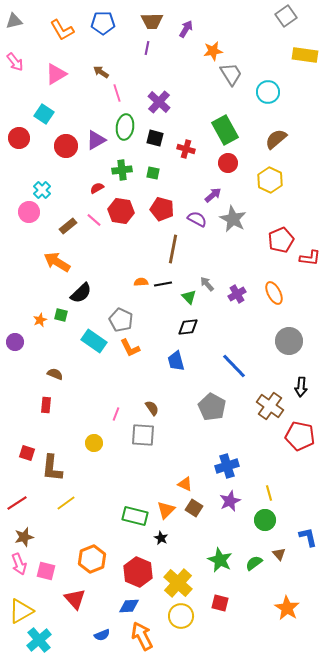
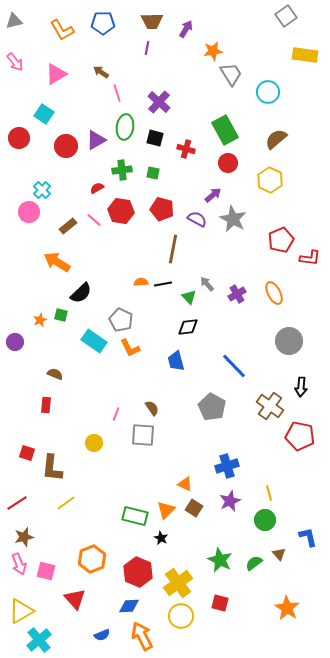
yellow cross at (178, 583): rotated 12 degrees clockwise
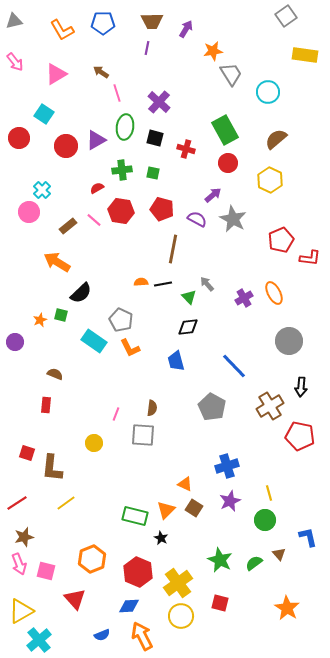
purple cross at (237, 294): moved 7 px right, 4 px down
brown cross at (270, 406): rotated 24 degrees clockwise
brown semicircle at (152, 408): rotated 42 degrees clockwise
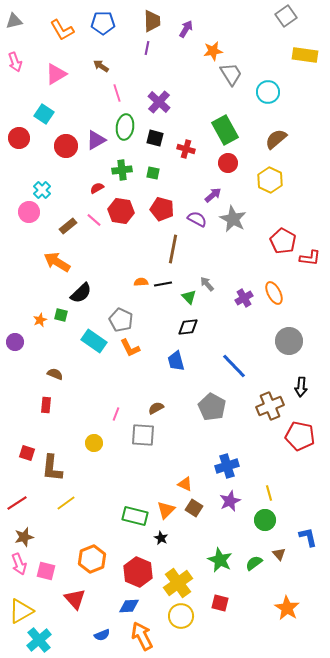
brown trapezoid at (152, 21): rotated 90 degrees counterclockwise
pink arrow at (15, 62): rotated 18 degrees clockwise
brown arrow at (101, 72): moved 6 px up
red pentagon at (281, 240): moved 2 px right, 1 px down; rotated 20 degrees counterclockwise
brown cross at (270, 406): rotated 8 degrees clockwise
brown semicircle at (152, 408): moved 4 px right; rotated 126 degrees counterclockwise
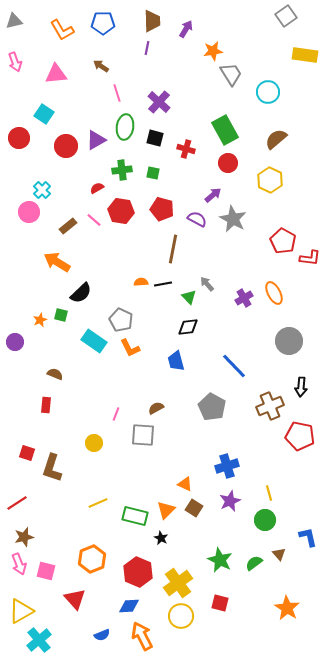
pink triangle at (56, 74): rotated 25 degrees clockwise
brown L-shape at (52, 468): rotated 12 degrees clockwise
yellow line at (66, 503): moved 32 px right; rotated 12 degrees clockwise
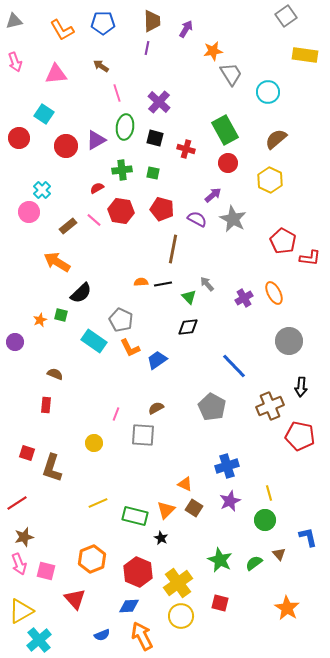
blue trapezoid at (176, 361): moved 19 px left, 1 px up; rotated 70 degrees clockwise
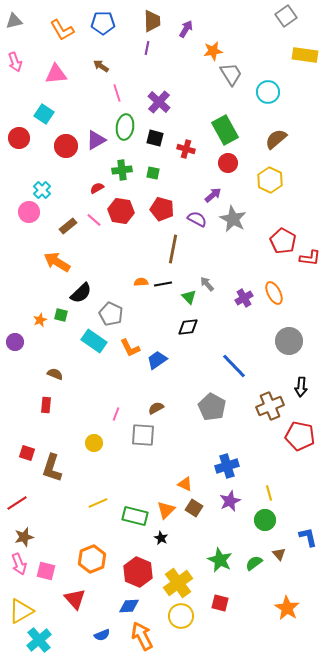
gray pentagon at (121, 320): moved 10 px left, 6 px up
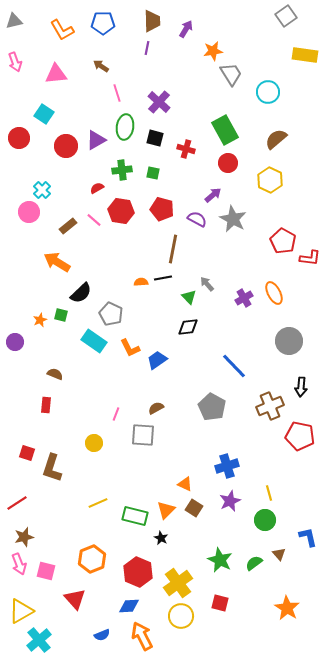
black line at (163, 284): moved 6 px up
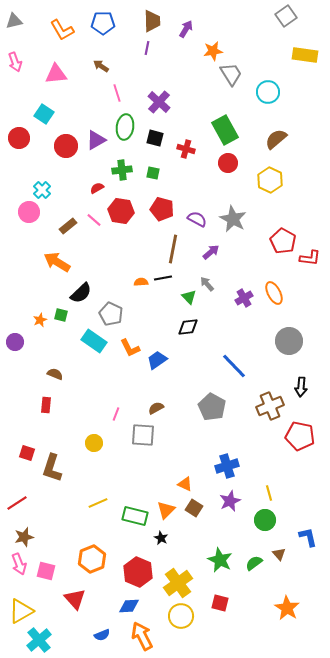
purple arrow at (213, 195): moved 2 px left, 57 px down
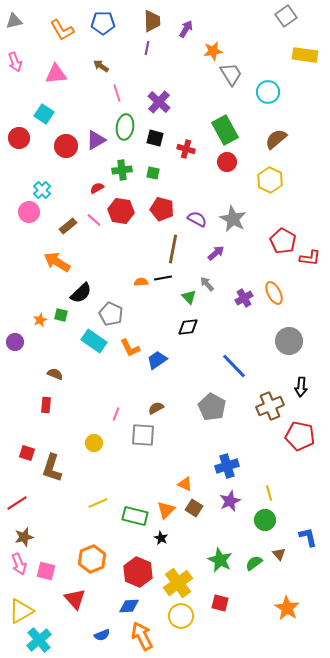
red circle at (228, 163): moved 1 px left, 1 px up
purple arrow at (211, 252): moved 5 px right, 1 px down
